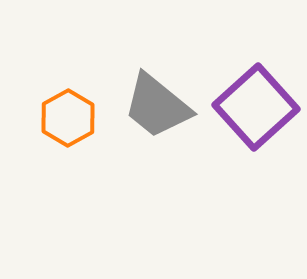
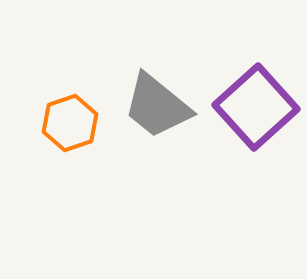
orange hexagon: moved 2 px right, 5 px down; rotated 10 degrees clockwise
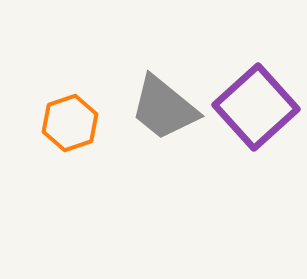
gray trapezoid: moved 7 px right, 2 px down
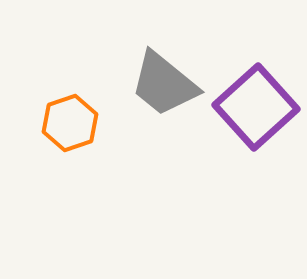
gray trapezoid: moved 24 px up
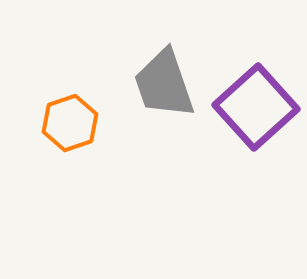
gray trapezoid: rotated 32 degrees clockwise
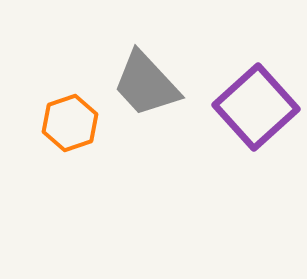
gray trapezoid: moved 18 px left; rotated 24 degrees counterclockwise
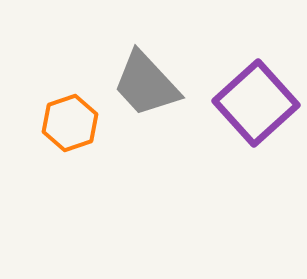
purple square: moved 4 px up
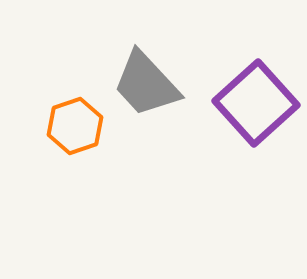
orange hexagon: moved 5 px right, 3 px down
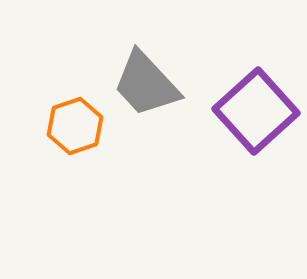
purple square: moved 8 px down
